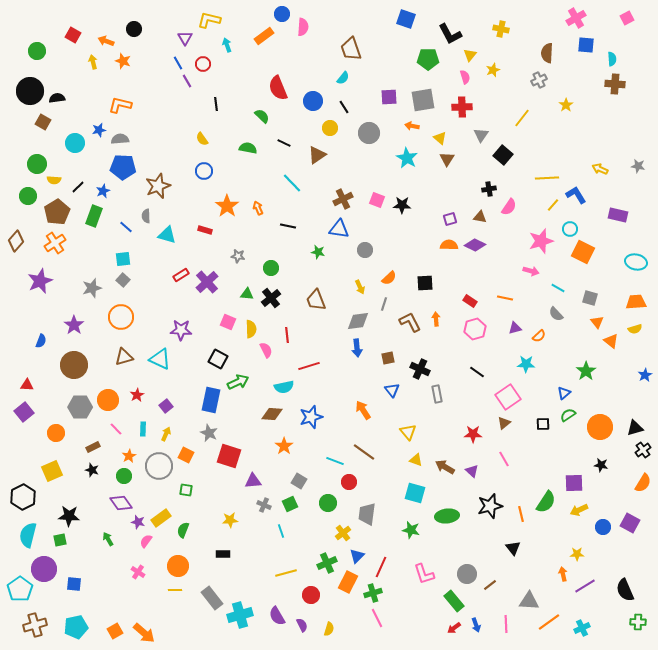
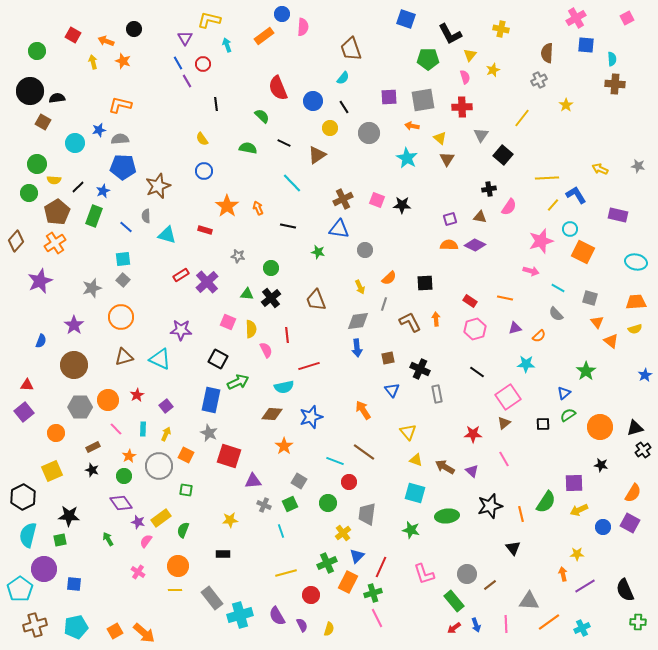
green circle at (28, 196): moved 1 px right, 3 px up
orange semicircle at (643, 483): moved 10 px left, 10 px down
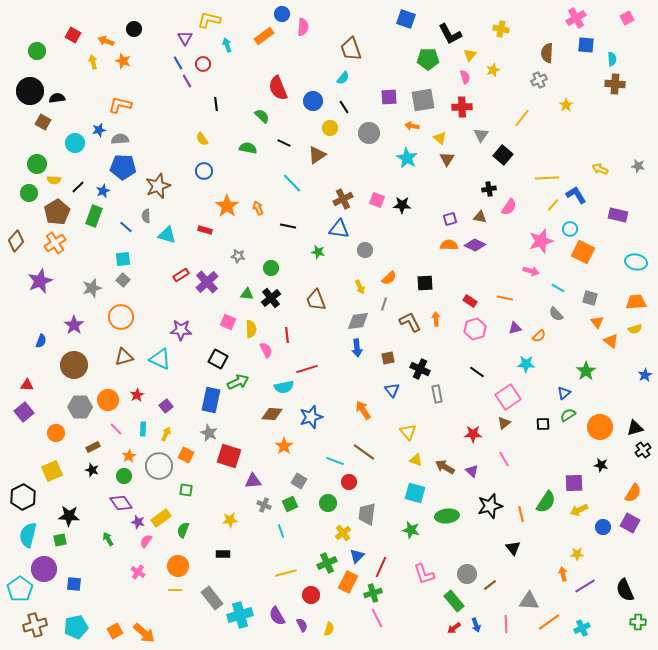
red line at (309, 366): moved 2 px left, 3 px down
